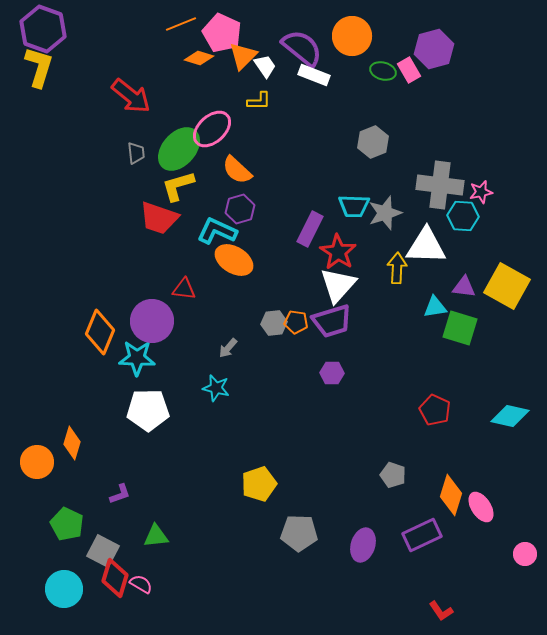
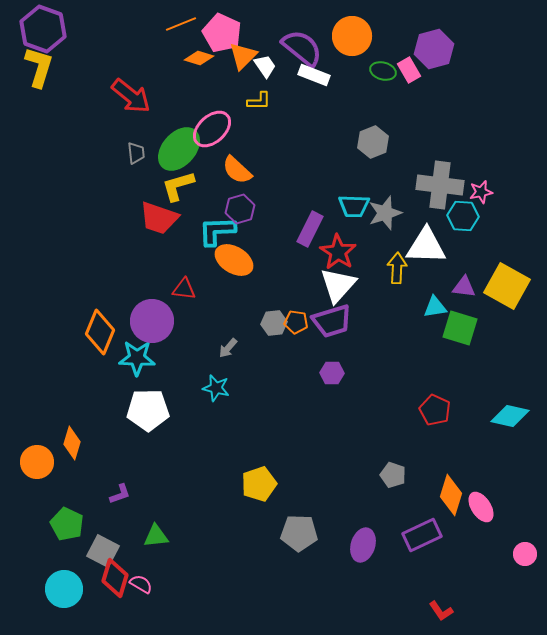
cyan L-shape at (217, 231): rotated 27 degrees counterclockwise
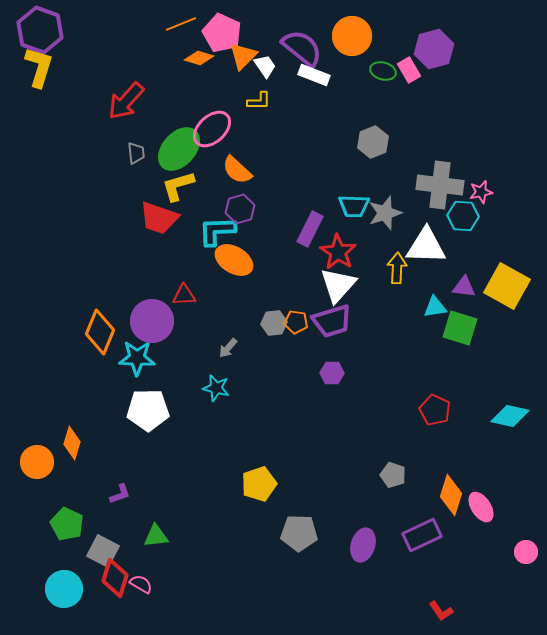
purple hexagon at (43, 29): moved 3 px left, 1 px down
red arrow at (131, 96): moved 5 px left, 5 px down; rotated 93 degrees clockwise
red triangle at (184, 289): moved 6 px down; rotated 10 degrees counterclockwise
pink circle at (525, 554): moved 1 px right, 2 px up
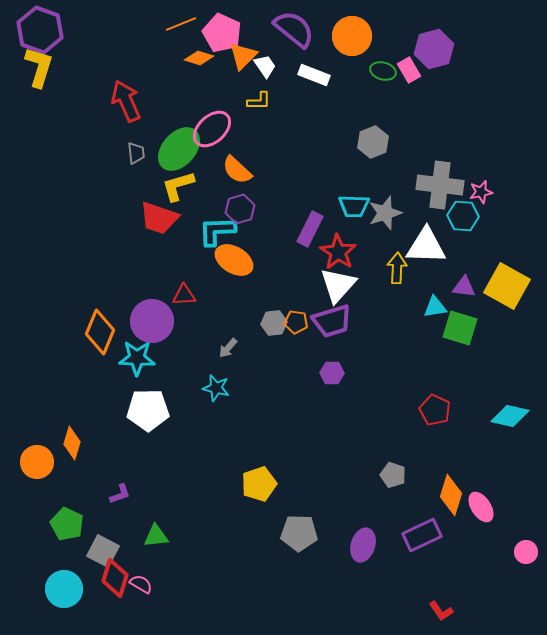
purple semicircle at (302, 48): moved 8 px left, 19 px up
red arrow at (126, 101): rotated 114 degrees clockwise
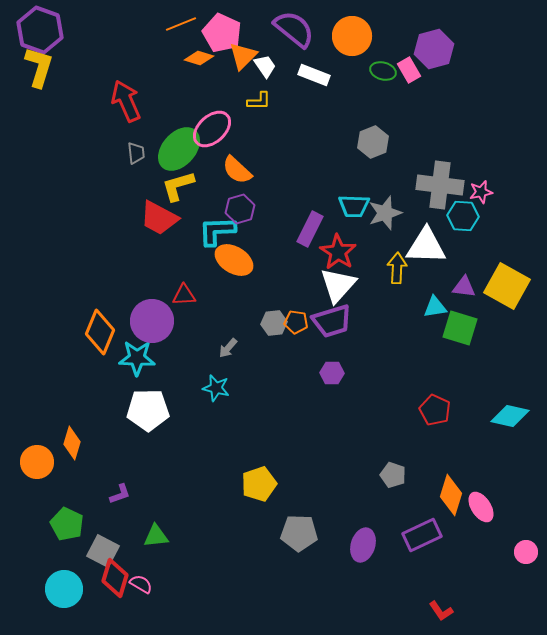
red trapezoid at (159, 218): rotated 9 degrees clockwise
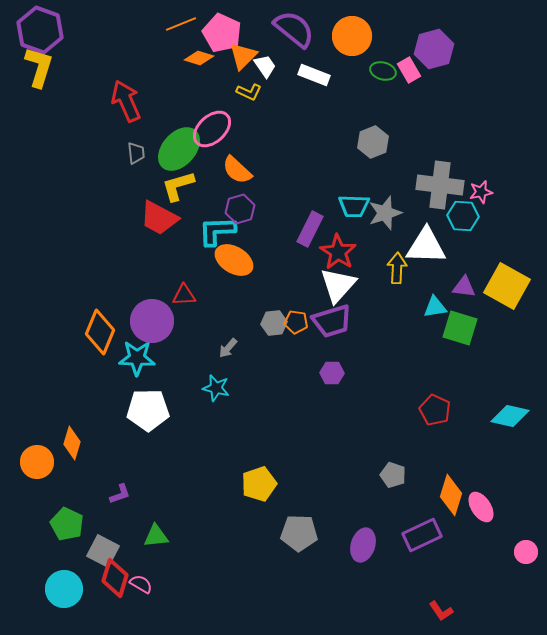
yellow L-shape at (259, 101): moved 10 px left, 9 px up; rotated 25 degrees clockwise
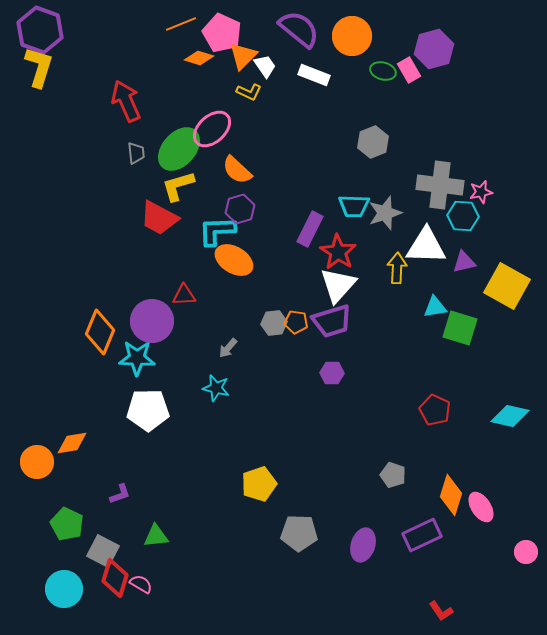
purple semicircle at (294, 29): moved 5 px right
purple triangle at (464, 287): moved 25 px up; rotated 20 degrees counterclockwise
orange diamond at (72, 443): rotated 64 degrees clockwise
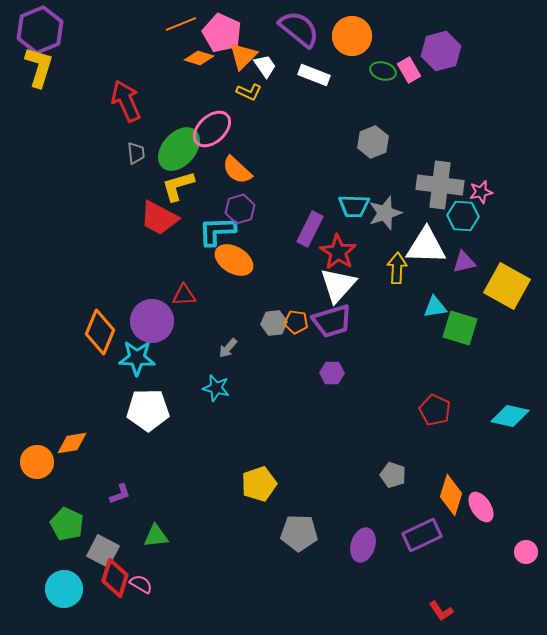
purple hexagon at (40, 30): rotated 18 degrees clockwise
purple hexagon at (434, 49): moved 7 px right, 2 px down
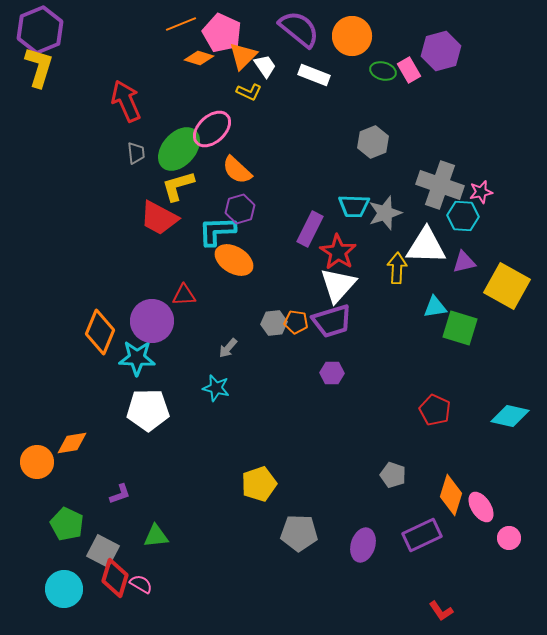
gray cross at (440, 185): rotated 12 degrees clockwise
pink circle at (526, 552): moved 17 px left, 14 px up
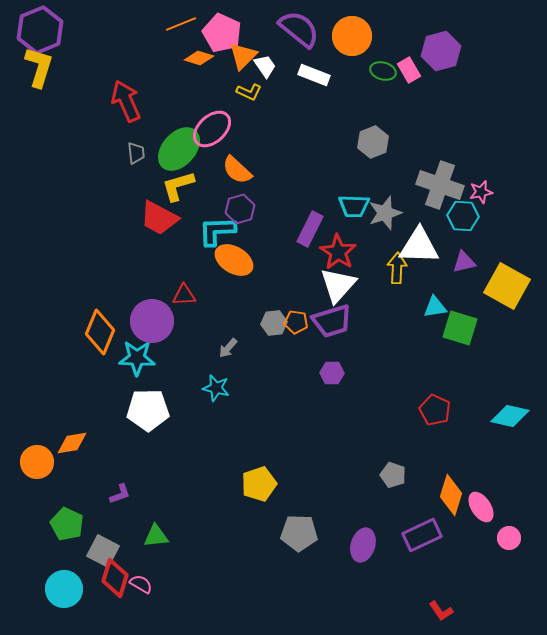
white triangle at (426, 246): moved 7 px left
